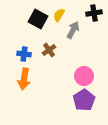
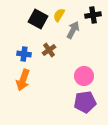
black cross: moved 1 px left, 2 px down
orange arrow: moved 1 px left, 1 px down; rotated 10 degrees clockwise
purple pentagon: moved 1 px right, 2 px down; rotated 25 degrees clockwise
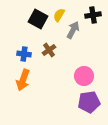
purple pentagon: moved 4 px right
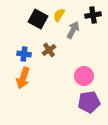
orange arrow: moved 2 px up
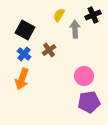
black cross: rotated 14 degrees counterclockwise
black square: moved 13 px left, 11 px down
gray arrow: moved 2 px right, 1 px up; rotated 30 degrees counterclockwise
blue cross: rotated 32 degrees clockwise
orange arrow: moved 1 px left, 1 px down
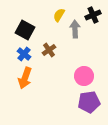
orange arrow: moved 3 px right, 1 px up
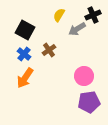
gray arrow: moved 2 px right; rotated 120 degrees counterclockwise
orange arrow: rotated 15 degrees clockwise
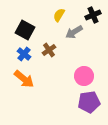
gray arrow: moved 3 px left, 3 px down
orange arrow: moved 1 px left, 1 px down; rotated 85 degrees counterclockwise
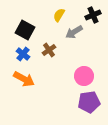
blue cross: moved 1 px left
orange arrow: rotated 10 degrees counterclockwise
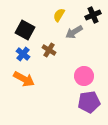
brown cross: rotated 24 degrees counterclockwise
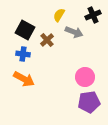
gray arrow: rotated 126 degrees counterclockwise
brown cross: moved 2 px left, 10 px up; rotated 16 degrees clockwise
blue cross: rotated 32 degrees counterclockwise
pink circle: moved 1 px right, 1 px down
